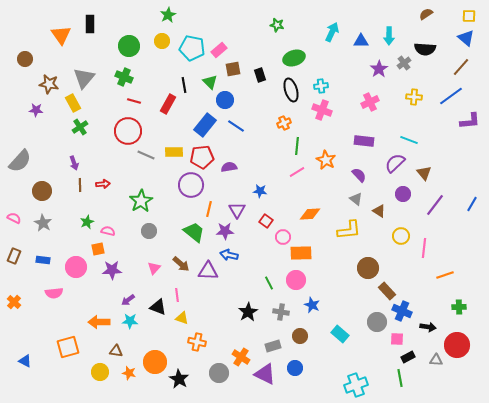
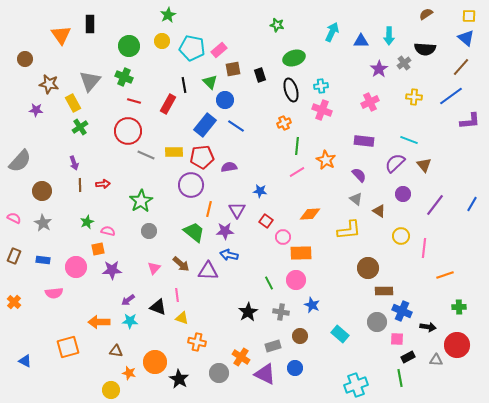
gray triangle at (84, 78): moved 6 px right, 3 px down
brown triangle at (424, 173): moved 8 px up
brown rectangle at (387, 291): moved 3 px left; rotated 48 degrees counterclockwise
yellow circle at (100, 372): moved 11 px right, 18 px down
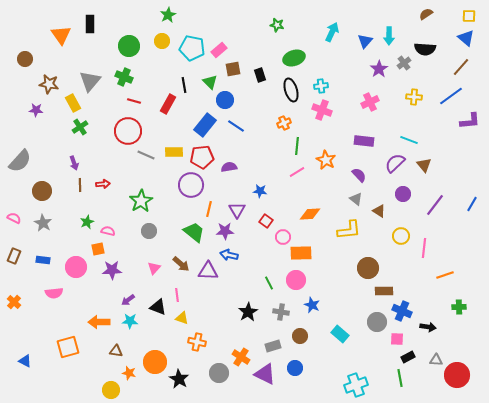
blue triangle at (361, 41): moved 4 px right; rotated 49 degrees counterclockwise
red circle at (457, 345): moved 30 px down
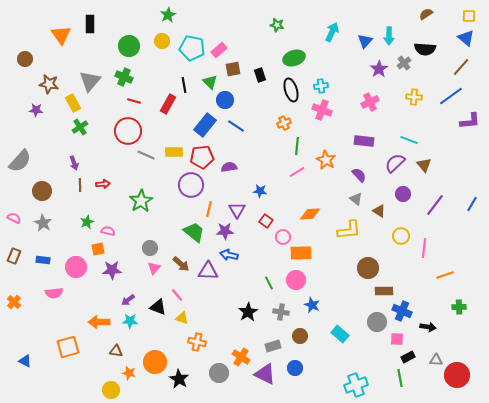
gray circle at (149, 231): moved 1 px right, 17 px down
pink line at (177, 295): rotated 32 degrees counterclockwise
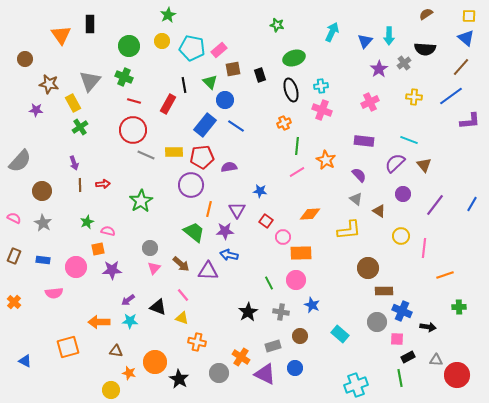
red circle at (128, 131): moved 5 px right, 1 px up
pink line at (177, 295): moved 6 px right
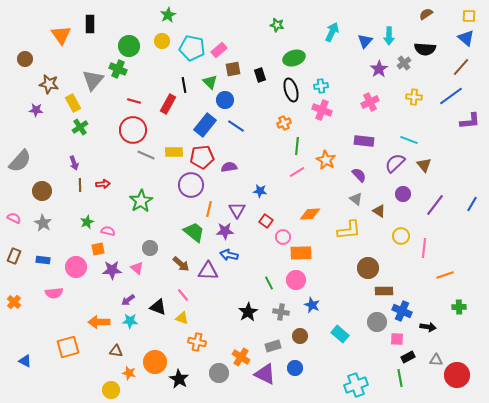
green cross at (124, 77): moved 6 px left, 8 px up
gray triangle at (90, 81): moved 3 px right, 1 px up
pink triangle at (154, 268): moved 17 px left; rotated 32 degrees counterclockwise
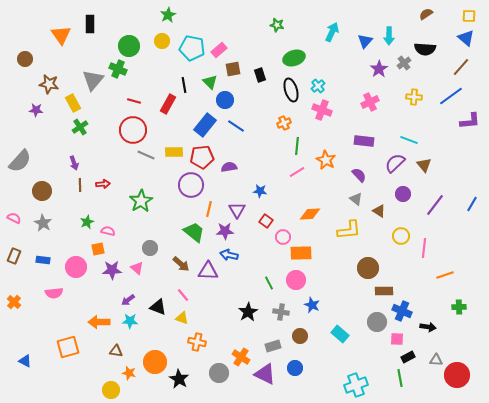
cyan cross at (321, 86): moved 3 px left; rotated 32 degrees counterclockwise
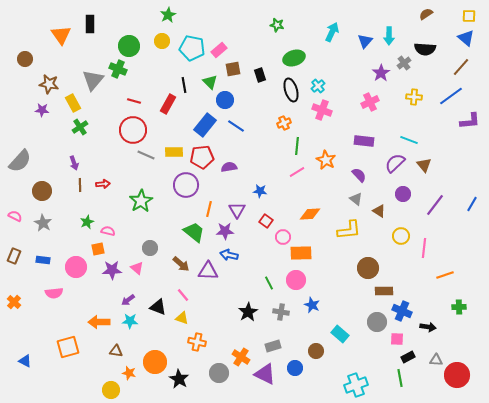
purple star at (379, 69): moved 2 px right, 4 px down
purple star at (36, 110): moved 6 px right
purple circle at (191, 185): moved 5 px left
pink semicircle at (14, 218): moved 1 px right, 2 px up
brown circle at (300, 336): moved 16 px right, 15 px down
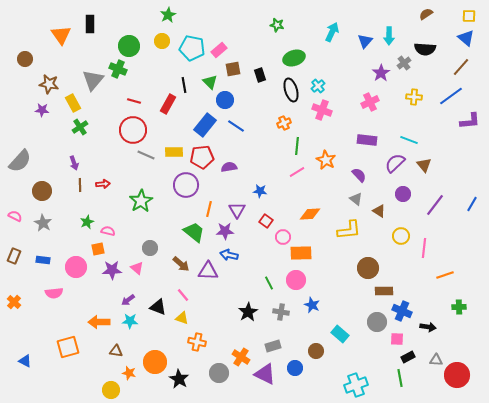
purple rectangle at (364, 141): moved 3 px right, 1 px up
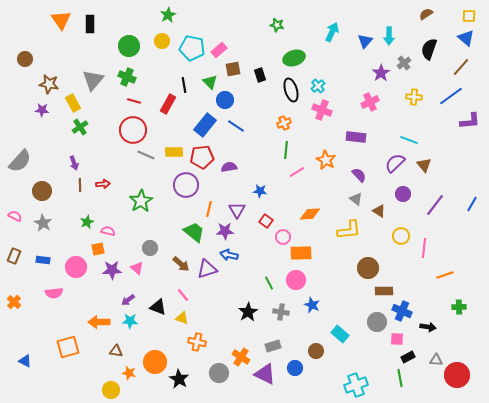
orange triangle at (61, 35): moved 15 px up
black semicircle at (425, 49): moved 4 px right; rotated 105 degrees clockwise
green cross at (118, 69): moved 9 px right, 8 px down
purple rectangle at (367, 140): moved 11 px left, 3 px up
green line at (297, 146): moved 11 px left, 4 px down
purple triangle at (208, 271): moved 1 px left, 2 px up; rotated 20 degrees counterclockwise
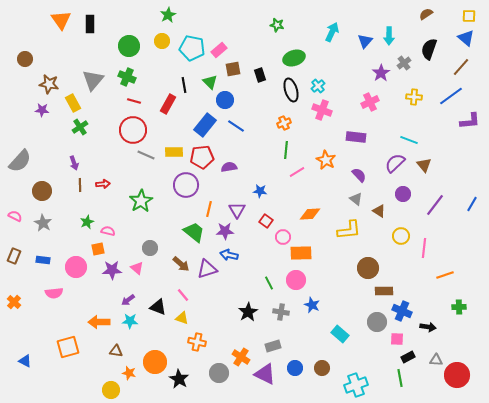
brown circle at (316, 351): moved 6 px right, 17 px down
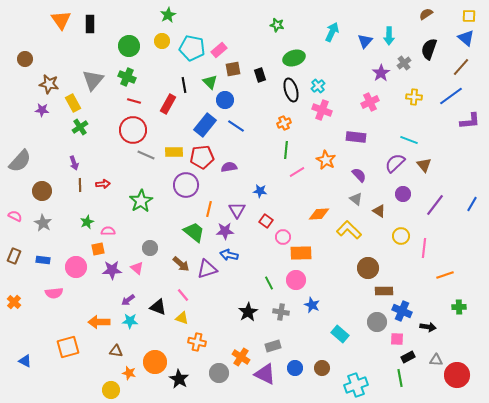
orange diamond at (310, 214): moved 9 px right
yellow L-shape at (349, 230): rotated 130 degrees counterclockwise
pink semicircle at (108, 231): rotated 16 degrees counterclockwise
